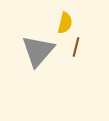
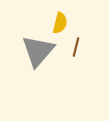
yellow semicircle: moved 5 px left
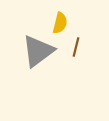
gray triangle: rotated 12 degrees clockwise
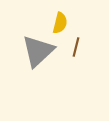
gray triangle: rotated 6 degrees counterclockwise
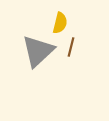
brown line: moved 5 px left
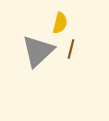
brown line: moved 2 px down
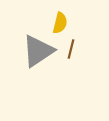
gray triangle: rotated 9 degrees clockwise
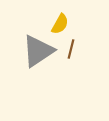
yellow semicircle: moved 1 px down; rotated 15 degrees clockwise
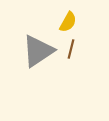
yellow semicircle: moved 8 px right, 2 px up
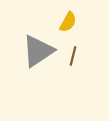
brown line: moved 2 px right, 7 px down
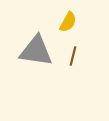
gray triangle: moved 2 px left; rotated 42 degrees clockwise
